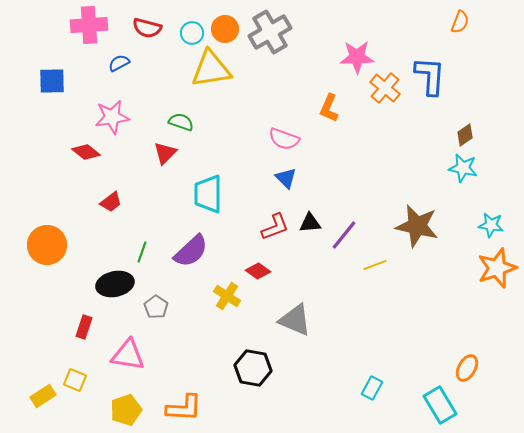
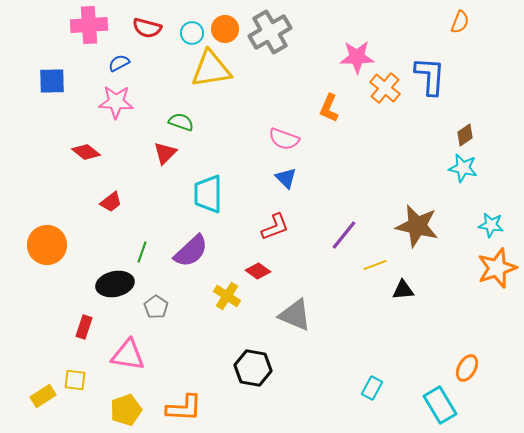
pink star at (112, 117): moved 4 px right, 15 px up; rotated 12 degrees clockwise
black triangle at (310, 223): moved 93 px right, 67 px down
gray triangle at (295, 320): moved 5 px up
yellow square at (75, 380): rotated 15 degrees counterclockwise
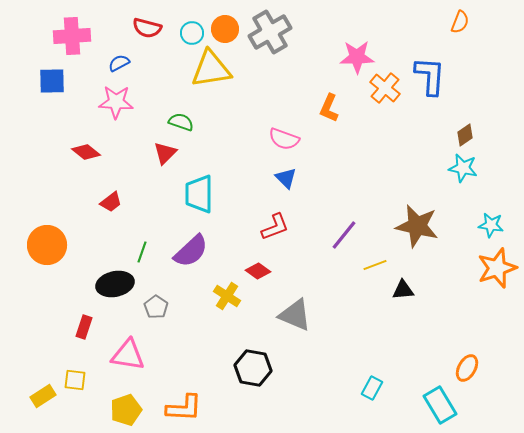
pink cross at (89, 25): moved 17 px left, 11 px down
cyan trapezoid at (208, 194): moved 9 px left
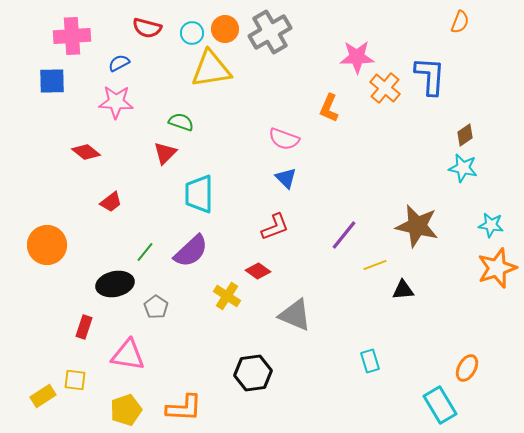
green line at (142, 252): moved 3 px right; rotated 20 degrees clockwise
black hexagon at (253, 368): moved 5 px down; rotated 18 degrees counterclockwise
cyan rectangle at (372, 388): moved 2 px left, 27 px up; rotated 45 degrees counterclockwise
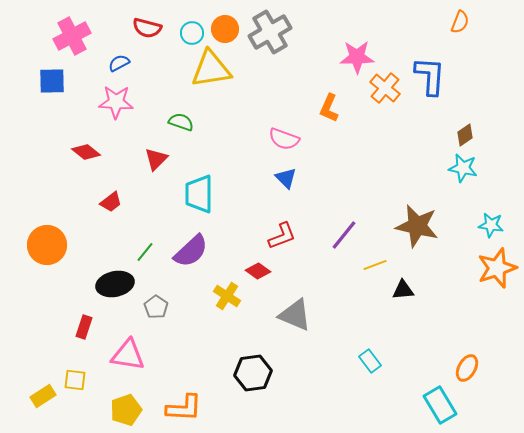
pink cross at (72, 36): rotated 24 degrees counterclockwise
red triangle at (165, 153): moved 9 px left, 6 px down
red L-shape at (275, 227): moved 7 px right, 9 px down
cyan rectangle at (370, 361): rotated 20 degrees counterclockwise
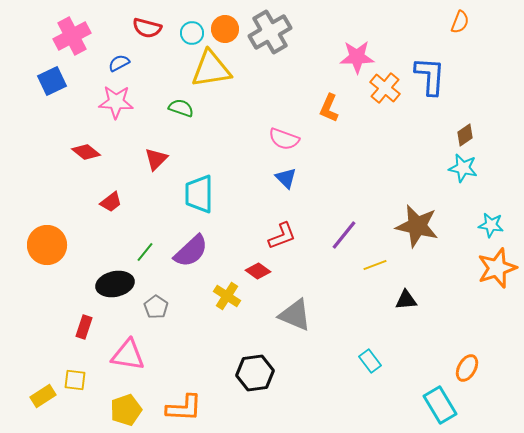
blue square at (52, 81): rotated 24 degrees counterclockwise
green semicircle at (181, 122): moved 14 px up
black triangle at (403, 290): moved 3 px right, 10 px down
black hexagon at (253, 373): moved 2 px right
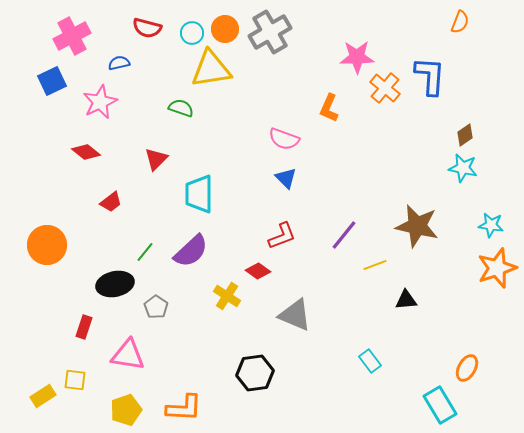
blue semicircle at (119, 63): rotated 15 degrees clockwise
pink star at (116, 102): moved 16 px left; rotated 28 degrees counterclockwise
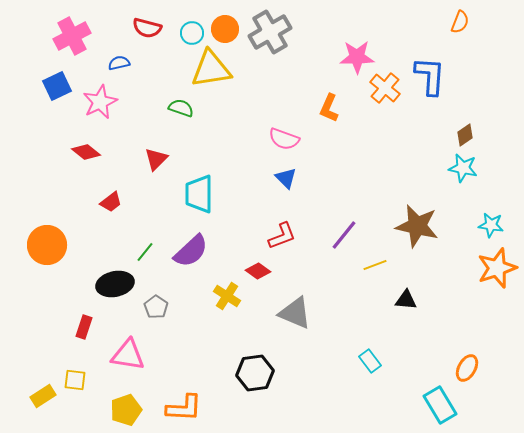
blue square at (52, 81): moved 5 px right, 5 px down
black triangle at (406, 300): rotated 10 degrees clockwise
gray triangle at (295, 315): moved 2 px up
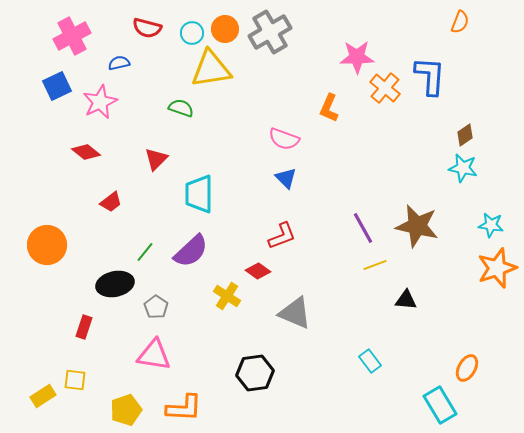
purple line at (344, 235): moved 19 px right, 7 px up; rotated 68 degrees counterclockwise
pink triangle at (128, 355): moved 26 px right
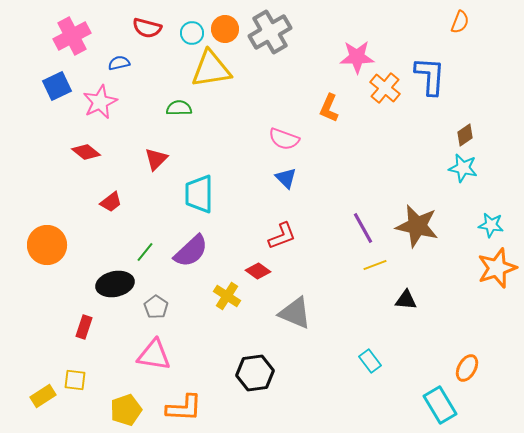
green semicircle at (181, 108): moved 2 px left; rotated 20 degrees counterclockwise
